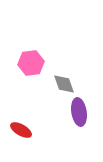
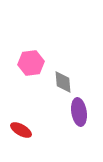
gray diamond: moved 1 px left, 2 px up; rotated 15 degrees clockwise
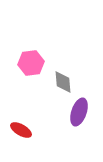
purple ellipse: rotated 28 degrees clockwise
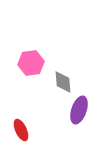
purple ellipse: moved 2 px up
red ellipse: rotated 35 degrees clockwise
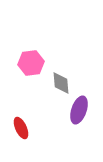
gray diamond: moved 2 px left, 1 px down
red ellipse: moved 2 px up
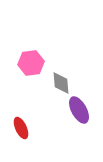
purple ellipse: rotated 48 degrees counterclockwise
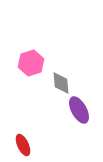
pink hexagon: rotated 10 degrees counterclockwise
red ellipse: moved 2 px right, 17 px down
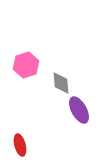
pink hexagon: moved 5 px left, 2 px down
red ellipse: moved 3 px left; rotated 10 degrees clockwise
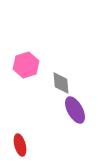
purple ellipse: moved 4 px left
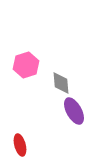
purple ellipse: moved 1 px left, 1 px down
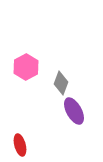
pink hexagon: moved 2 px down; rotated 10 degrees counterclockwise
gray diamond: rotated 25 degrees clockwise
